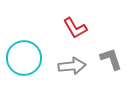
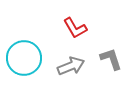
gray arrow: moved 1 px left; rotated 16 degrees counterclockwise
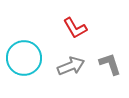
gray L-shape: moved 1 px left, 5 px down
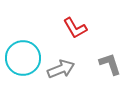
cyan circle: moved 1 px left
gray arrow: moved 10 px left, 3 px down
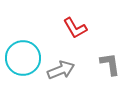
gray L-shape: rotated 10 degrees clockwise
gray arrow: moved 1 px down
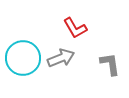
gray arrow: moved 12 px up
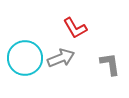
cyan circle: moved 2 px right
